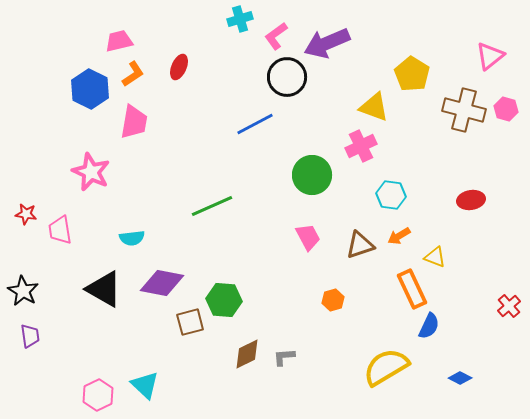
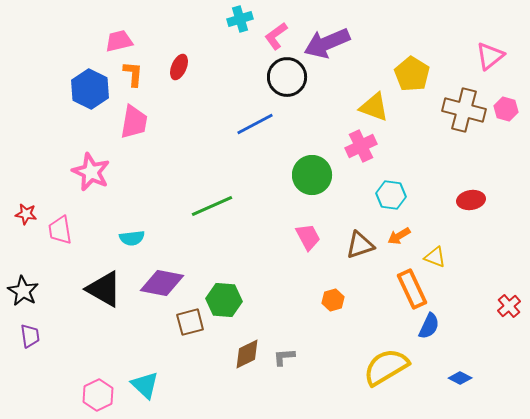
orange L-shape at (133, 74): rotated 52 degrees counterclockwise
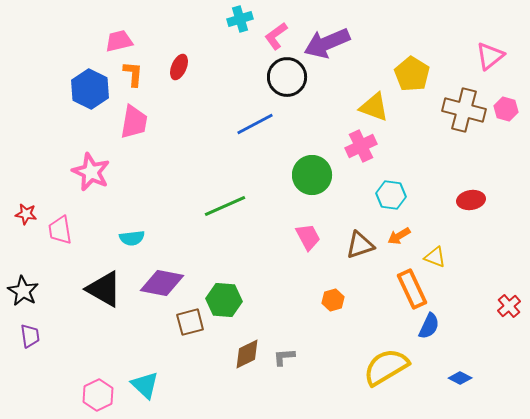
green line at (212, 206): moved 13 px right
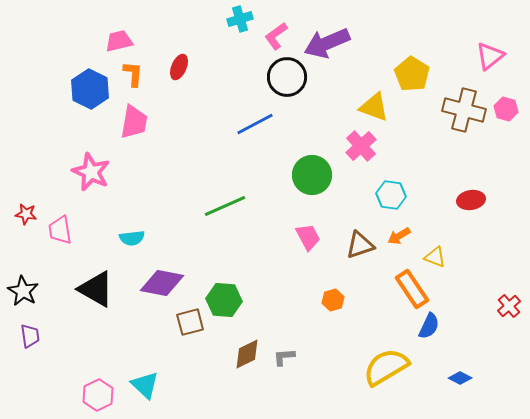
pink cross at (361, 146): rotated 16 degrees counterclockwise
black triangle at (104, 289): moved 8 px left
orange rectangle at (412, 289): rotated 9 degrees counterclockwise
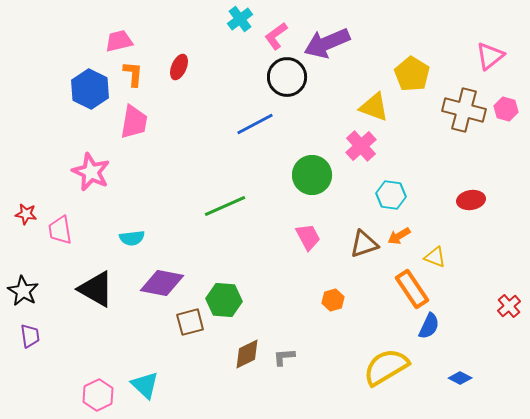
cyan cross at (240, 19): rotated 20 degrees counterclockwise
brown triangle at (360, 245): moved 4 px right, 1 px up
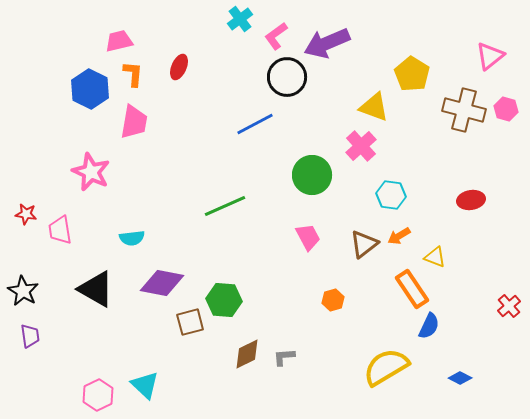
brown triangle at (364, 244): rotated 20 degrees counterclockwise
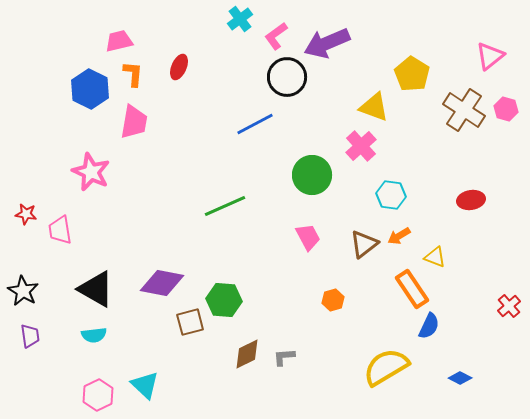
brown cross at (464, 110): rotated 18 degrees clockwise
cyan semicircle at (132, 238): moved 38 px left, 97 px down
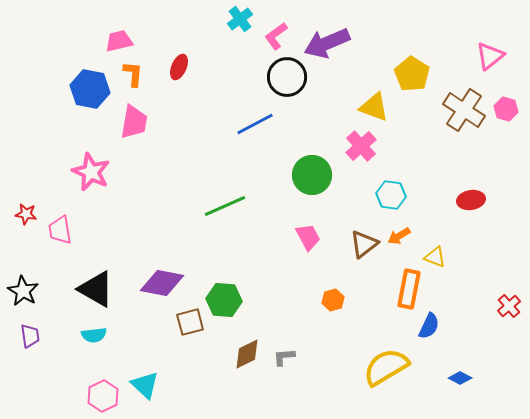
blue hexagon at (90, 89): rotated 15 degrees counterclockwise
orange rectangle at (412, 289): moved 3 px left; rotated 45 degrees clockwise
pink hexagon at (98, 395): moved 5 px right, 1 px down
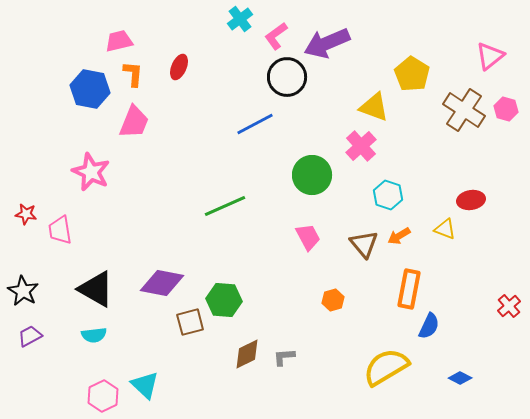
pink trapezoid at (134, 122): rotated 12 degrees clockwise
cyan hexagon at (391, 195): moved 3 px left; rotated 12 degrees clockwise
brown triangle at (364, 244): rotated 32 degrees counterclockwise
yellow triangle at (435, 257): moved 10 px right, 28 px up
purple trapezoid at (30, 336): rotated 110 degrees counterclockwise
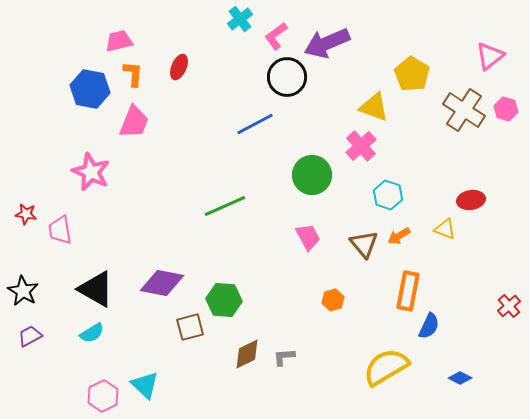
orange rectangle at (409, 289): moved 1 px left, 2 px down
brown square at (190, 322): moved 5 px down
cyan semicircle at (94, 335): moved 2 px left, 2 px up; rotated 25 degrees counterclockwise
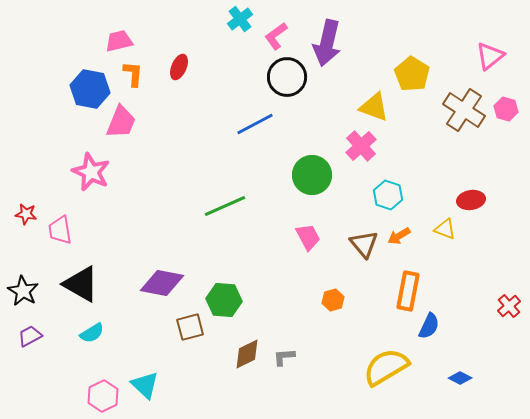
purple arrow at (327, 43): rotated 54 degrees counterclockwise
pink trapezoid at (134, 122): moved 13 px left
black triangle at (96, 289): moved 15 px left, 5 px up
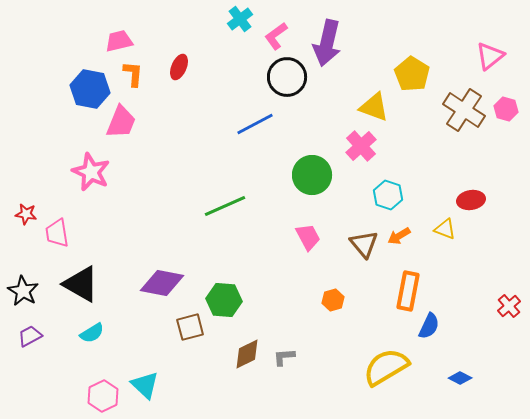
pink trapezoid at (60, 230): moved 3 px left, 3 px down
